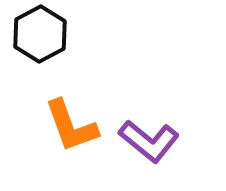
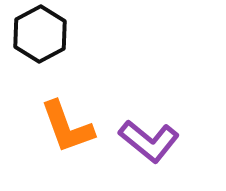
orange L-shape: moved 4 px left, 1 px down
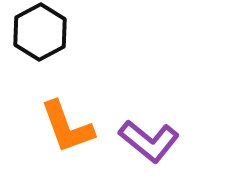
black hexagon: moved 2 px up
